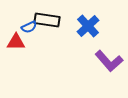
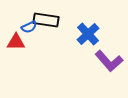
black rectangle: moved 1 px left
blue cross: moved 8 px down
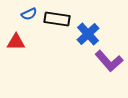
black rectangle: moved 11 px right, 1 px up
blue semicircle: moved 13 px up
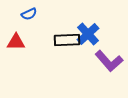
black rectangle: moved 10 px right, 21 px down; rotated 10 degrees counterclockwise
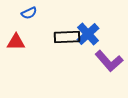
blue semicircle: moved 1 px up
black rectangle: moved 3 px up
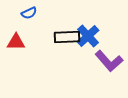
blue cross: moved 2 px down
